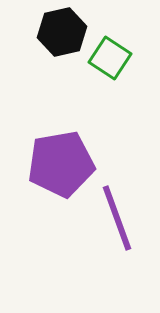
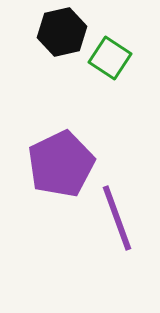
purple pentagon: rotated 16 degrees counterclockwise
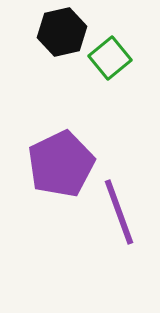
green square: rotated 18 degrees clockwise
purple line: moved 2 px right, 6 px up
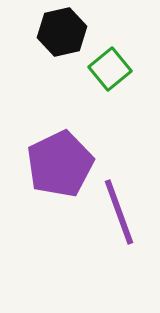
green square: moved 11 px down
purple pentagon: moved 1 px left
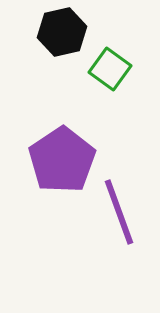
green square: rotated 15 degrees counterclockwise
purple pentagon: moved 2 px right, 4 px up; rotated 8 degrees counterclockwise
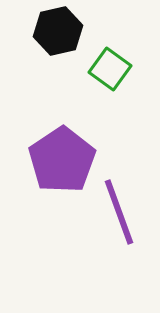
black hexagon: moved 4 px left, 1 px up
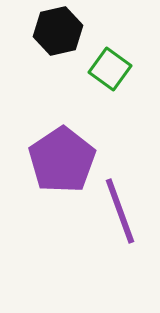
purple line: moved 1 px right, 1 px up
